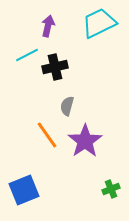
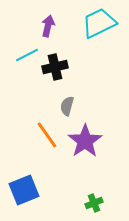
green cross: moved 17 px left, 14 px down
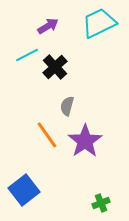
purple arrow: rotated 45 degrees clockwise
black cross: rotated 30 degrees counterclockwise
blue square: rotated 16 degrees counterclockwise
green cross: moved 7 px right
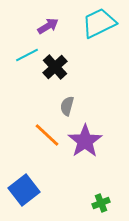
orange line: rotated 12 degrees counterclockwise
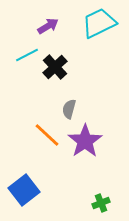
gray semicircle: moved 2 px right, 3 px down
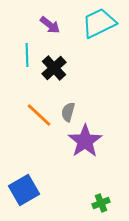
purple arrow: moved 2 px right, 1 px up; rotated 70 degrees clockwise
cyan line: rotated 65 degrees counterclockwise
black cross: moved 1 px left, 1 px down
gray semicircle: moved 1 px left, 3 px down
orange line: moved 8 px left, 20 px up
blue square: rotated 8 degrees clockwise
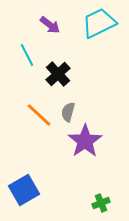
cyan line: rotated 25 degrees counterclockwise
black cross: moved 4 px right, 6 px down
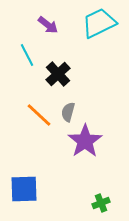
purple arrow: moved 2 px left
blue square: moved 1 px up; rotated 28 degrees clockwise
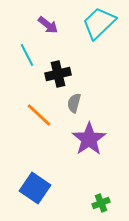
cyan trapezoid: rotated 18 degrees counterclockwise
black cross: rotated 30 degrees clockwise
gray semicircle: moved 6 px right, 9 px up
purple star: moved 4 px right, 2 px up
blue square: moved 11 px right, 1 px up; rotated 36 degrees clockwise
